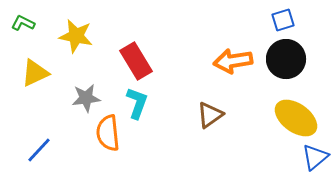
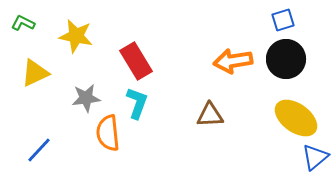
brown triangle: rotated 32 degrees clockwise
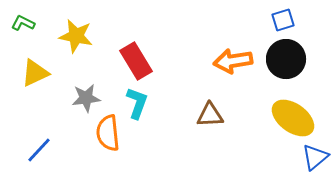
yellow ellipse: moved 3 px left
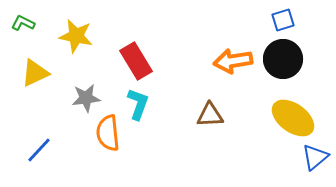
black circle: moved 3 px left
cyan L-shape: moved 1 px right, 1 px down
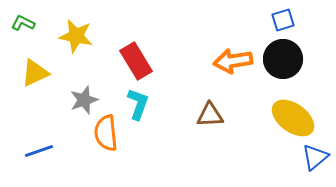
gray star: moved 2 px left, 2 px down; rotated 12 degrees counterclockwise
orange semicircle: moved 2 px left
blue line: moved 1 px down; rotated 28 degrees clockwise
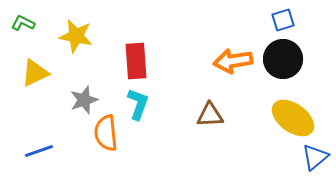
red rectangle: rotated 27 degrees clockwise
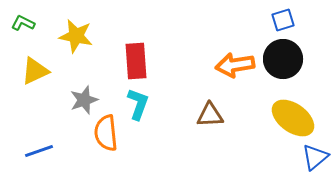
orange arrow: moved 2 px right, 4 px down
yellow triangle: moved 2 px up
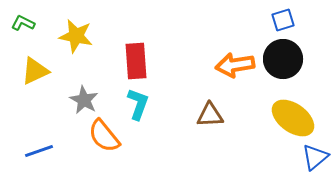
gray star: rotated 24 degrees counterclockwise
orange semicircle: moved 2 px left, 3 px down; rotated 33 degrees counterclockwise
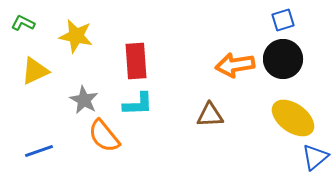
cyan L-shape: rotated 68 degrees clockwise
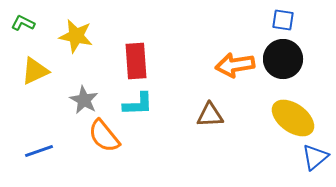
blue square: rotated 25 degrees clockwise
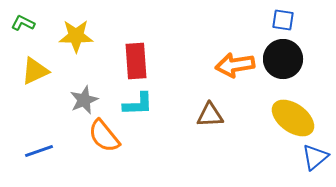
yellow star: rotated 12 degrees counterclockwise
gray star: rotated 20 degrees clockwise
